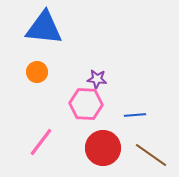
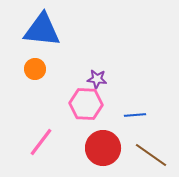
blue triangle: moved 2 px left, 2 px down
orange circle: moved 2 px left, 3 px up
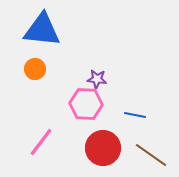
blue line: rotated 15 degrees clockwise
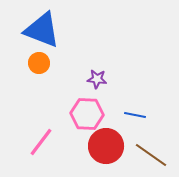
blue triangle: rotated 15 degrees clockwise
orange circle: moved 4 px right, 6 px up
pink hexagon: moved 1 px right, 10 px down
red circle: moved 3 px right, 2 px up
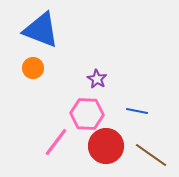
blue triangle: moved 1 px left
orange circle: moved 6 px left, 5 px down
purple star: rotated 24 degrees clockwise
blue line: moved 2 px right, 4 px up
pink line: moved 15 px right
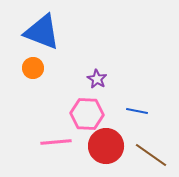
blue triangle: moved 1 px right, 2 px down
pink line: rotated 48 degrees clockwise
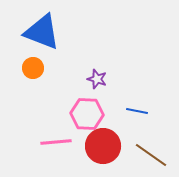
purple star: rotated 12 degrees counterclockwise
red circle: moved 3 px left
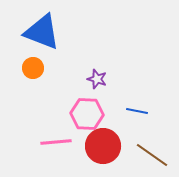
brown line: moved 1 px right
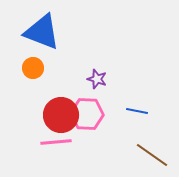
red circle: moved 42 px left, 31 px up
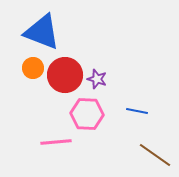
red circle: moved 4 px right, 40 px up
brown line: moved 3 px right
